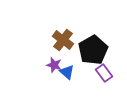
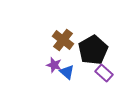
purple rectangle: rotated 12 degrees counterclockwise
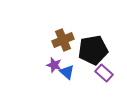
brown cross: rotated 30 degrees clockwise
black pentagon: rotated 20 degrees clockwise
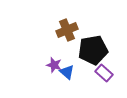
brown cross: moved 4 px right, 10 px up
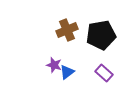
black pentagon: moved 8 px right, 15 px up
blue triangle: rotated 42 degrees clockwise
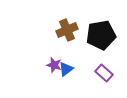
blue triangle: moved 1 px left, 3 px up
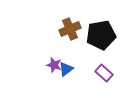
brown cross: moved 3 px right, 1 px up
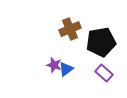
black pentagon: moved 7 px down
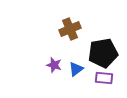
black pentagon: moved 2 px right, 11 px down
blue triangle: moved 10 px right
purple rectangle: moved 5 px down; rotated 36 degrees counterclockwise
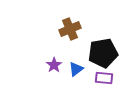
purple star: rotated 21 degrees clockwise
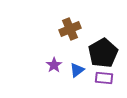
black pentagon: rotated 20 degrees counterclockwise
blue triangle: moved 1 px right, 1 px down
